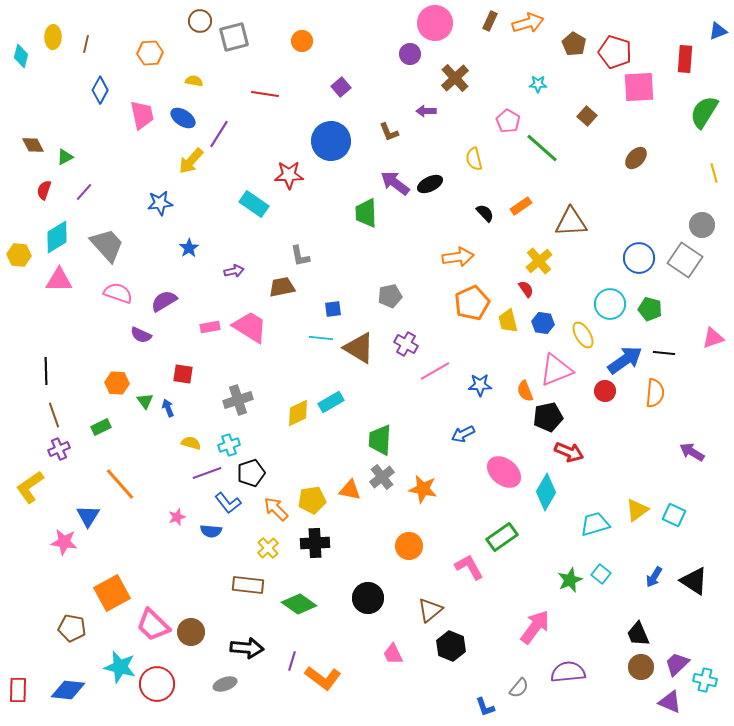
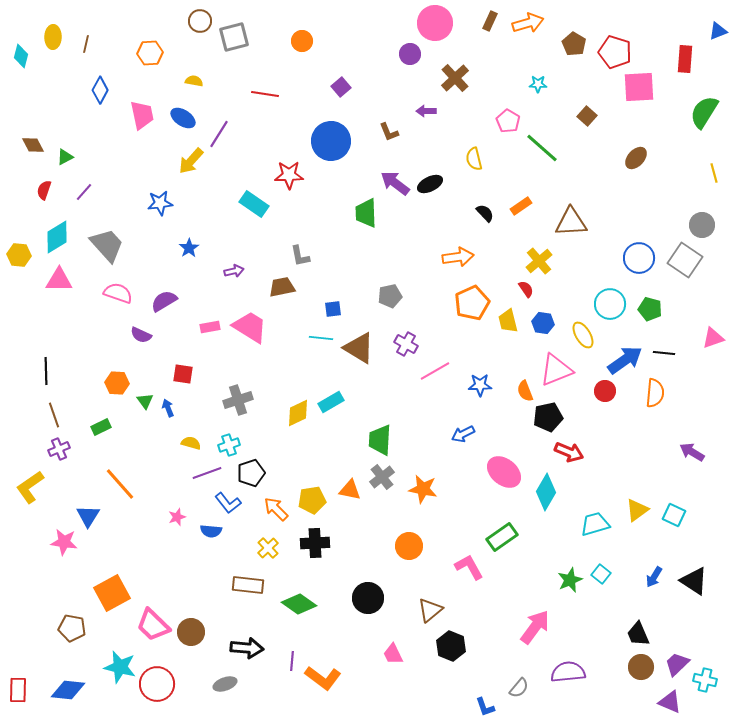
purple line at (292, 661): rotated 12 degrees counterclockwise
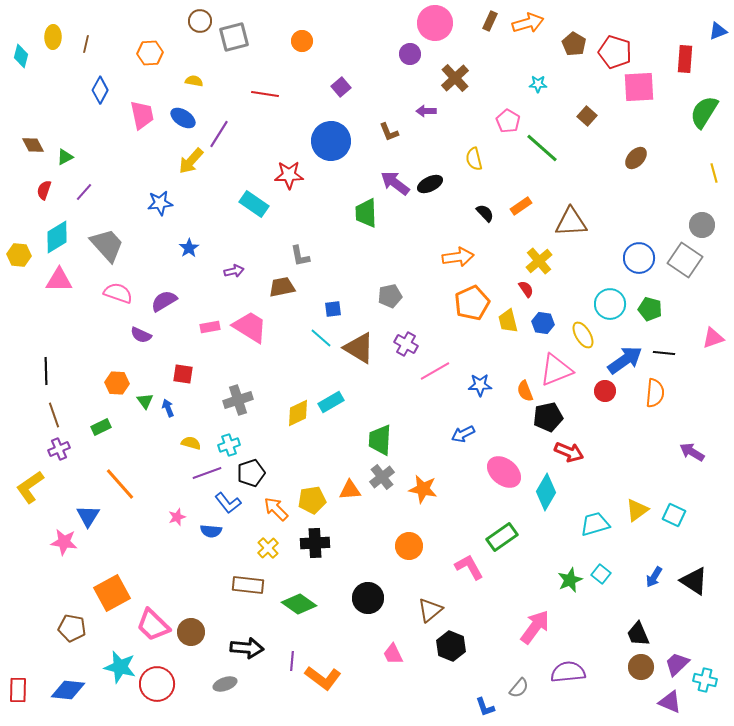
cyan line at (321, 338): rotated 35 degrees clockwise
orange triangle at (350, 490): rotated 15 degrees counterclockwise
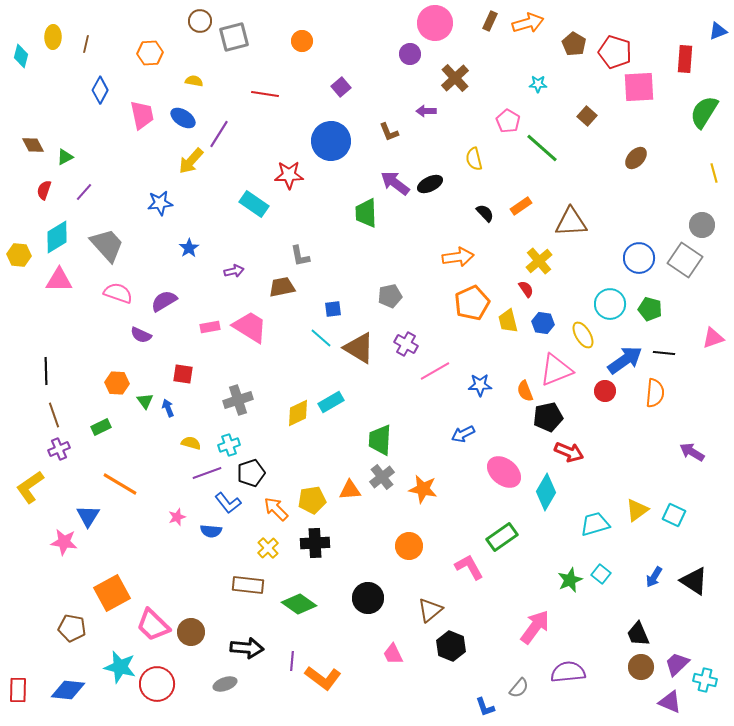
orange line at (120, 484): rotated 18 degrees counterclockwise
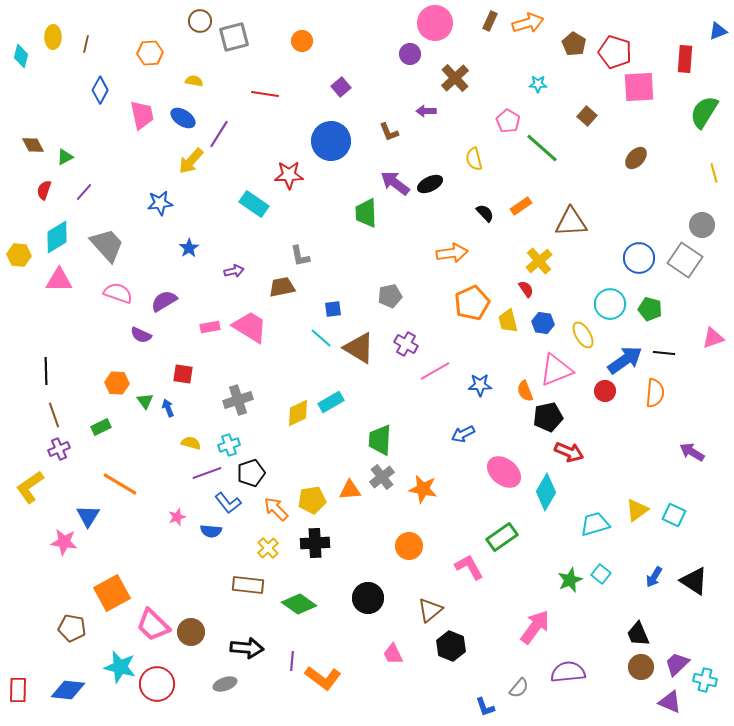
orange arrow at (458, 257): moved 6 px left, 4 px up
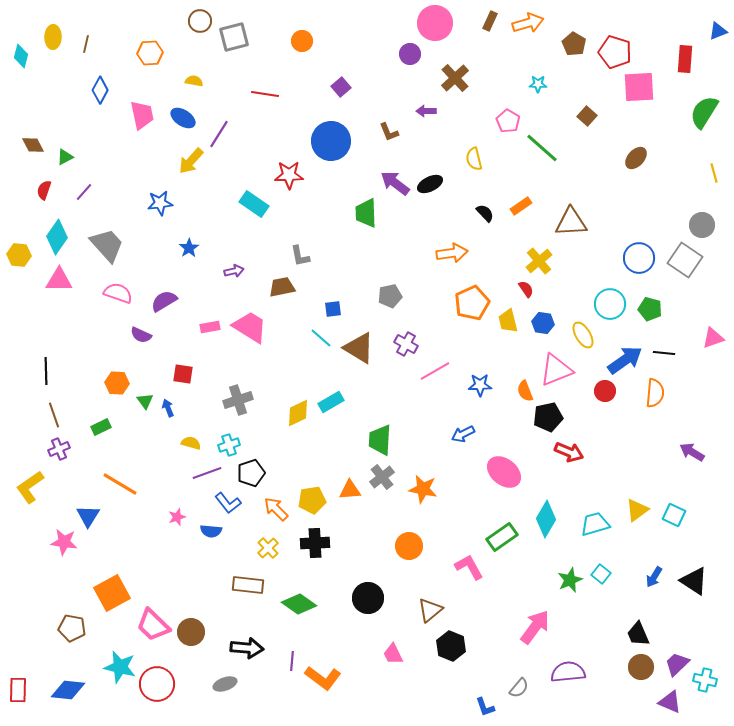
cyan diamond at (57, 237): rotated 24 degrees counterclockwise
cyan diamond at (546, 492): moved 27 px down
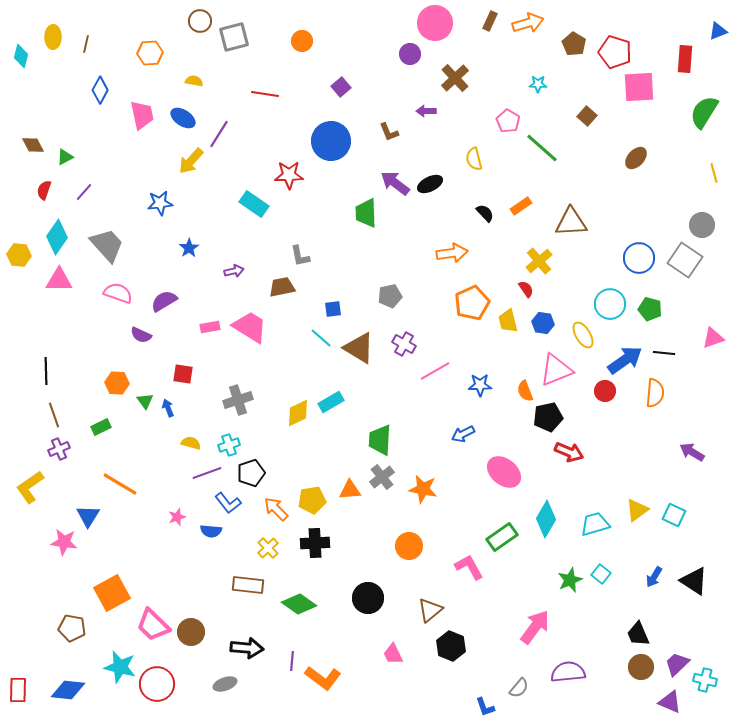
purple cross at (406, 344): moved 2 px left
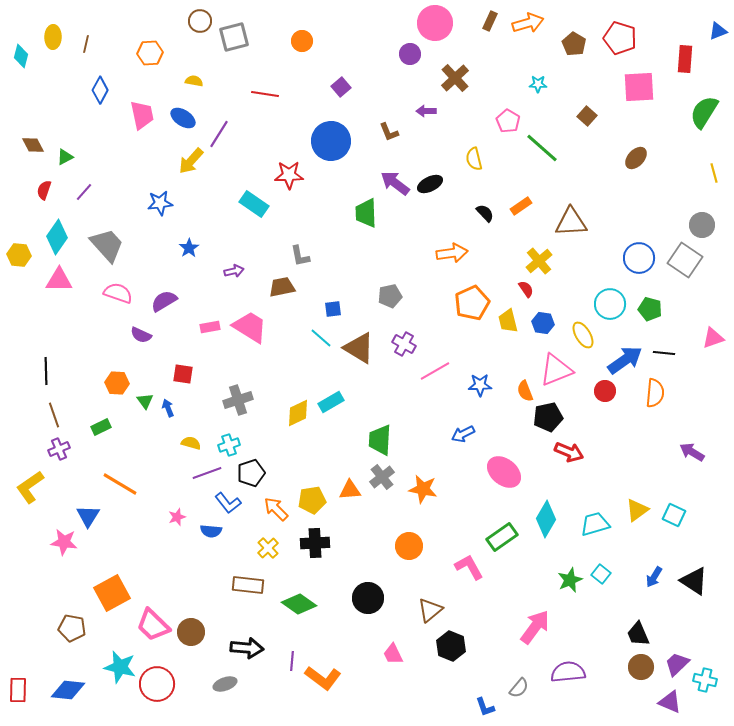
red pentagon at (615, 52): moved 5 px right, 14 px up
